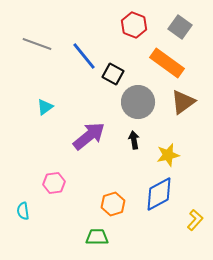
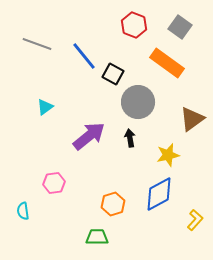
brown triangle: moved 9 px right, 17 px down
black arrow: moved 4 px left, 2 px up
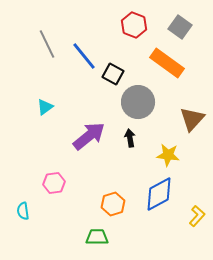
gray line: moved 10 px right; rotated 44 degrees clockwise
brown triangle: rotated 12 degrees counterclockwise
yellow star: rotated 20 degrees clockwise
yellow L-shape: moved 2 px right, 4 px up
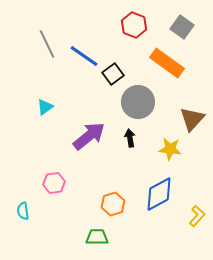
gray square: moved 2 px right
blue line: rotated 16 degrees counterclockwise
black square: rotated 25 degrees clockwise
yellow star: moved 2 px right, 6 px up
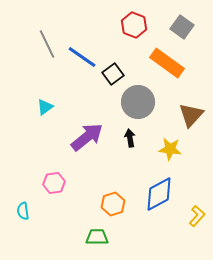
blue line: moved 2 px left, 1 px down
brown triangle: moved 1 px left, 4 px up
purple arrow: moved 2 px left, 1 px down
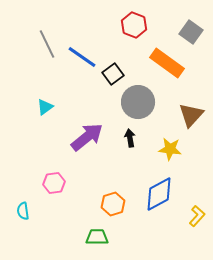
gray square: moved 9 px right, 5 px down
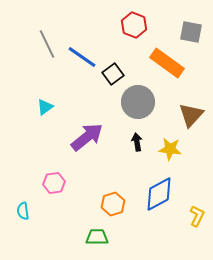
gray square: rotated 25 degrees counterclockwise
black arrow: moved 7 px right, 4 px down
yellow L-shape: rotated 15 degrees counterclockwise
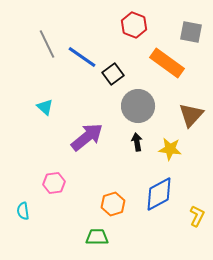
gray circle: moved 4 px down
cyan triangle: rotated 42 degrees counterclockwise
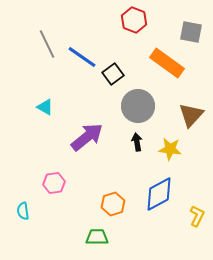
red hexagon: moved 5 px up
cyan triangle: rotated 12 degrees counterclockwise
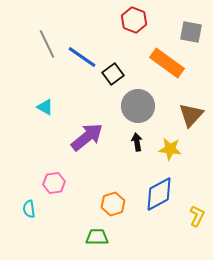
cyan semicircle: moved 6 px right, 2 px up
